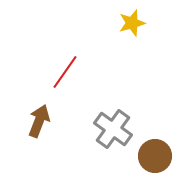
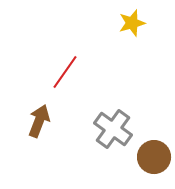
brown circle: moved 1 px left, 1 px down
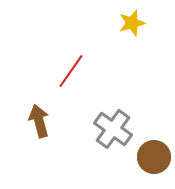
red line: moved 6 px right, 1 px up
brown arrow: rotated 36 degrees counterclockwise
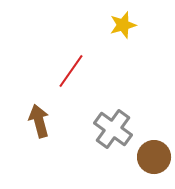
yellow star: moved 9 px left, 2 px down
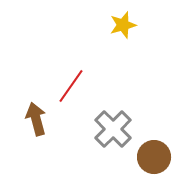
red line: moved 15 px down
brown arrow: moved 3 px left, 2 px up
gray cross: rotated 9 degrees clockwise
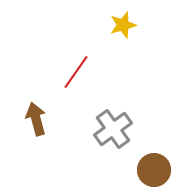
red line: moved 5 px right, 14 px up
gray cross: rotated 9 degrees clockwise
brown circle: moved 13 px down
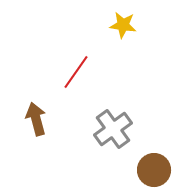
yellow star: rotated 24 degrees clockwise
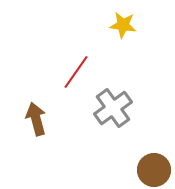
gray cross: moved 21 px up
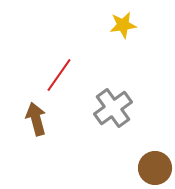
yellow star: rotated 16 degrees counterclockwise
red line: moved 17 px left, 3 px down
brown circle: moved 1 px right, 2 px up
